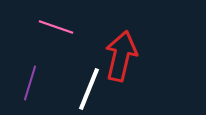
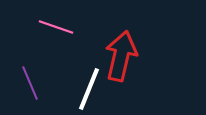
purple line: rotated 40 degrees counterclockwise
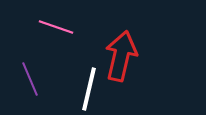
purple line: moved 4 px up
white line: rotated 9 degrees counterclockwise
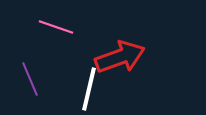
red arrow: moved 1 px left, 1 px down; rotated 57 degrees clockwise
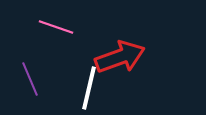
white line: moved 1 px up
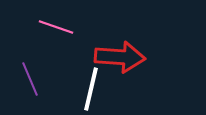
red arrow: rotated 24 degrees clockwise
white line: moved 2 px right, 1 px down
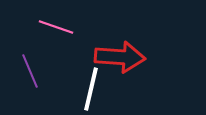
purple line: moved 8 px up
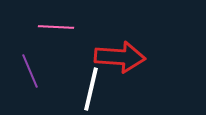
pink line: rotated 16 degrees counterclockwise
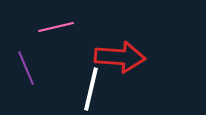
pink line: rotated 16 degrees counterclockwise
purple line: moved 4 px left, 3 px up
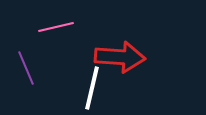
white line: moved 1 px right, 1 px up
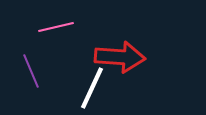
purple line: moved 5 px right, 3 px down
white line: rotated 12 degrees clockwise
